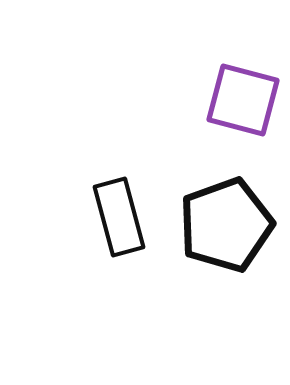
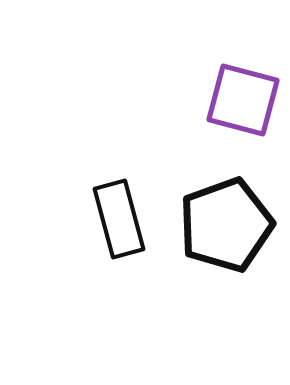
black rectangle: moved 2 px down
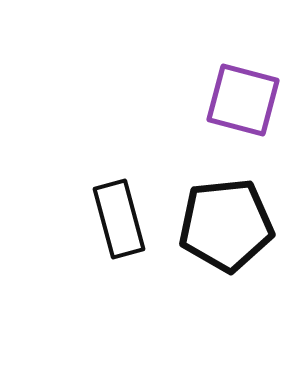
black pentagon: rotated 14 degrees clockwise
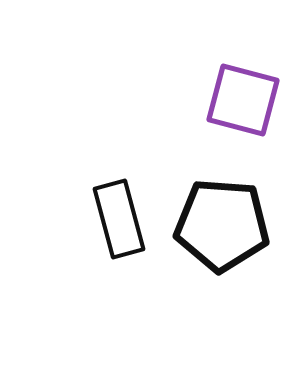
black pentagon: moved 4 px left; rotated 10 degrees clockwise
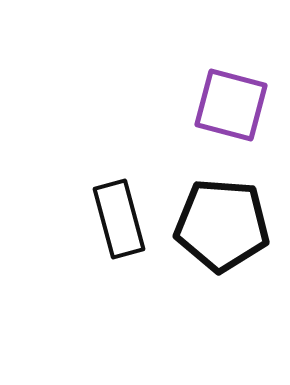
purple square: moved 12 px left, 5 px down
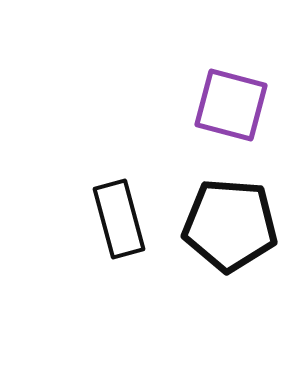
black pentagon: moved 8 px right
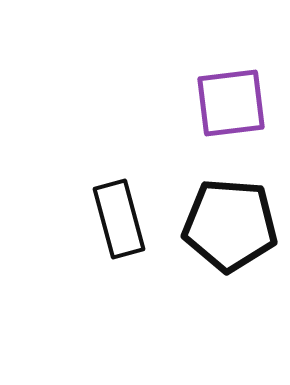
purple square: moved 2 px up; rotated 22 degrees counterclockwise
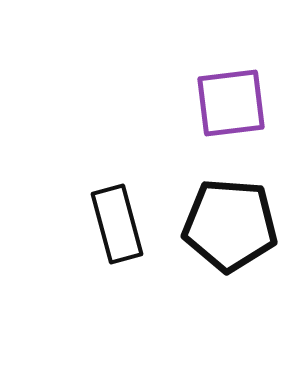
black rectangle: moved 2 px left, 5 px down
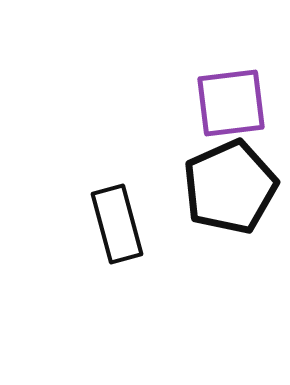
black pentagon: moved 38 px up; rotated 28 degrees counterclockwise
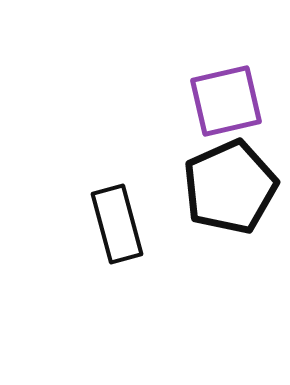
purple square: moved 5 px left, 2 px up; rotated 6 degrees counterclockwise
